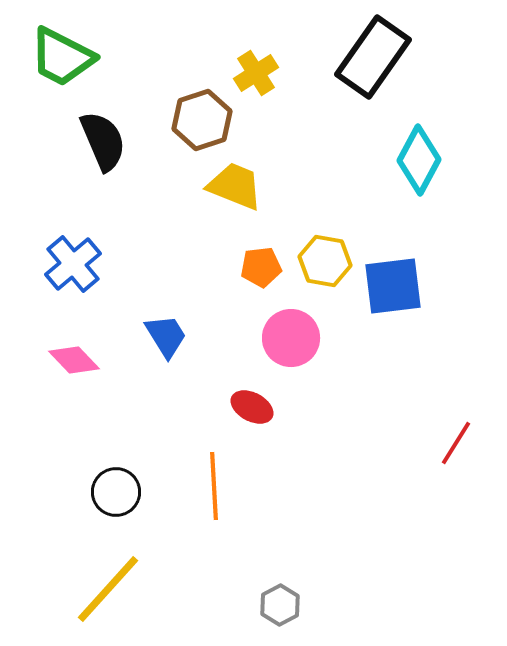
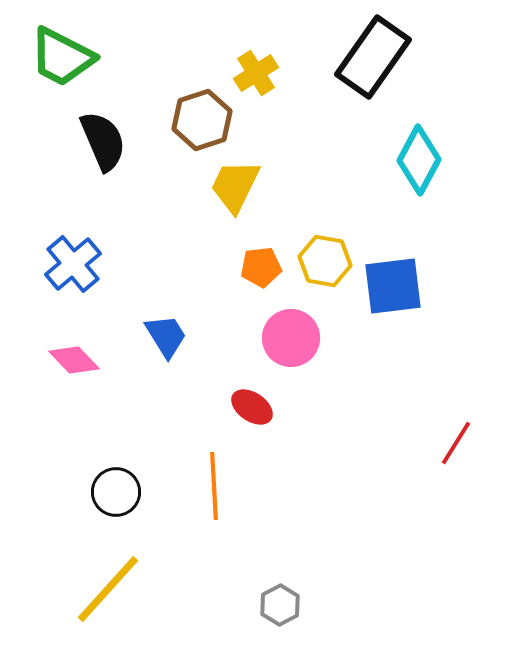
yellow trapezoid: rotated 86 degrees counterclockwise
red ellipse: rotated 6 degrees clockwise
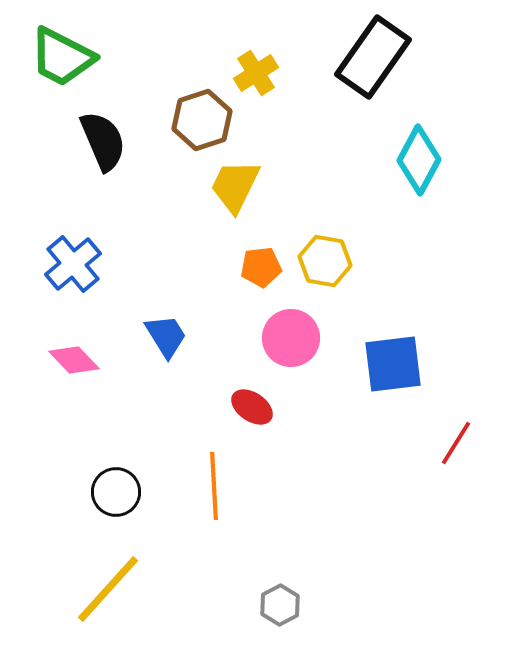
blue square: moved 78 px down
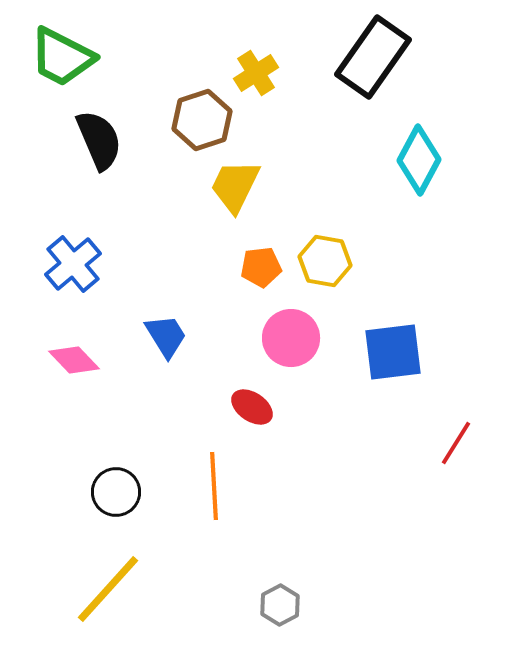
black semicircle: moved 4 px left, 1 px up
blue square: moved 12 px up
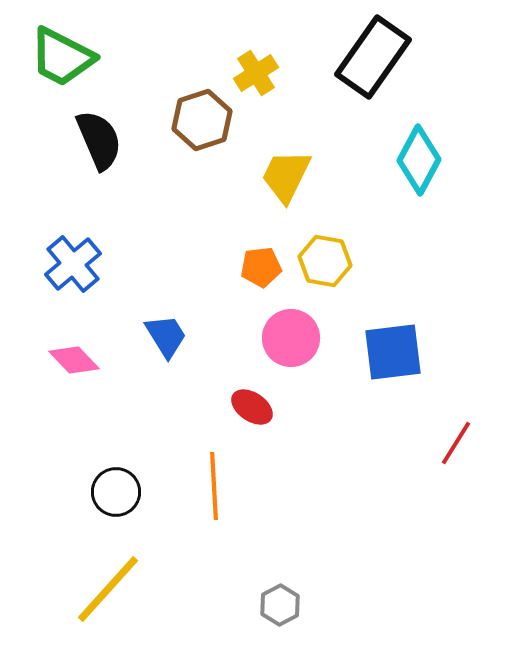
yellow trapezoid: moved 51 px right, 10 px up
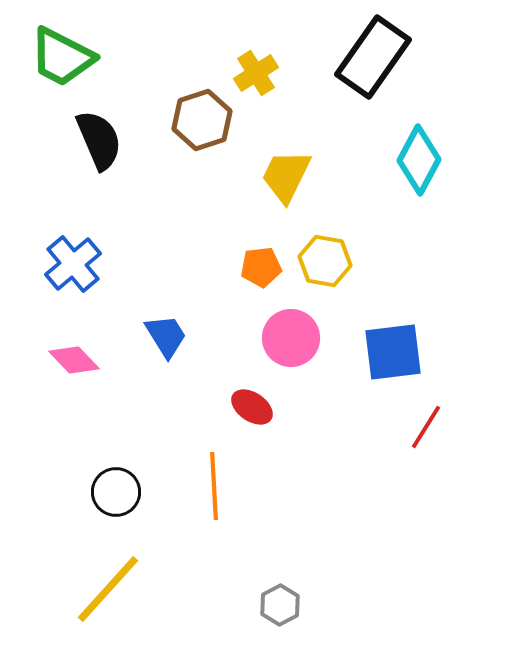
red line: moved 30 px left, 16 px up
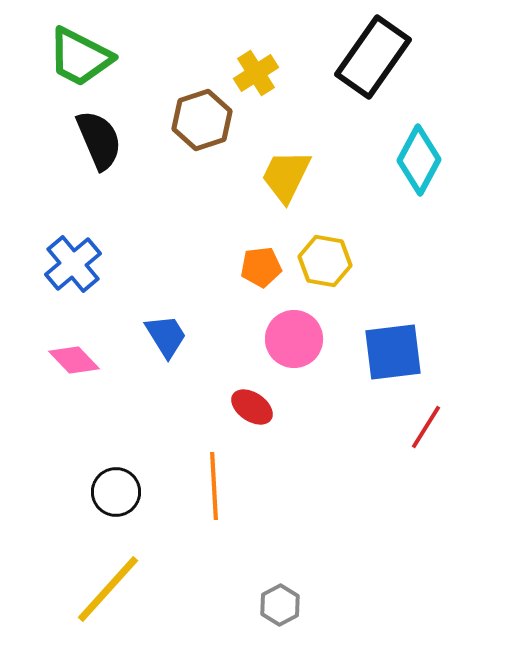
green trapezoid: moved 18 px right
pink circle: moved 3 px right, 1 px down
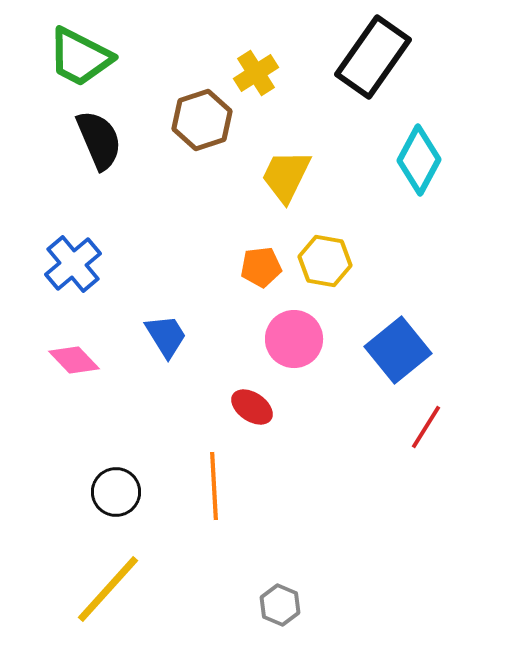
blue square: moved 5 px right, 2 px up; rotated 32 degrees counterclockwise
gray hexagon: rotated 9 degrees counterclockwise
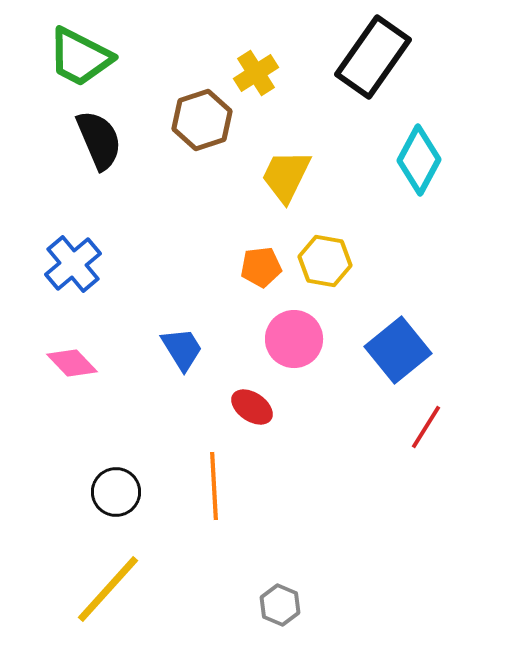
blue trapezoid: moved 16 px right, 13 px down
pink diamond: moved 2 px left, 3 px down
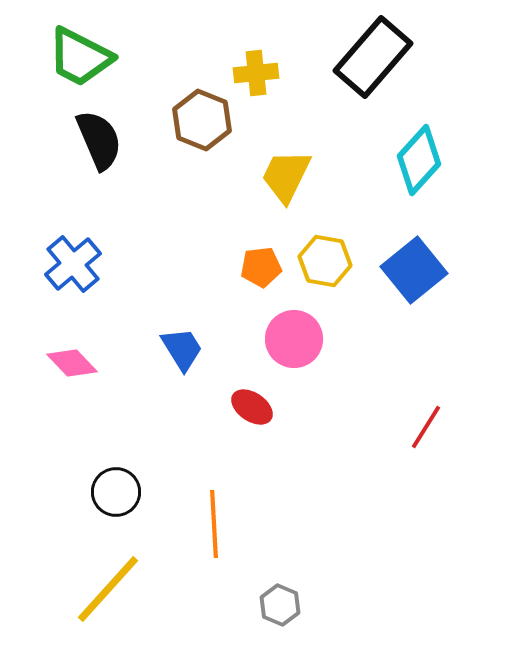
black rectangle: rotated 6 degrees clockwise
yellow cross: rotated 27 degrees clockwise
brown hexagon: rotated 20 degrees counterclockwise
cyan diamond: rotated 14 degrees clockwise
blue square: moved 16 px right, 80 px up
orange line: moved 38 px down
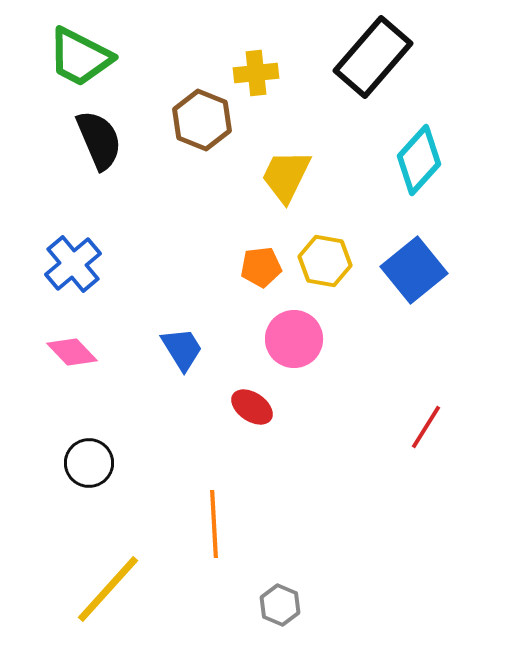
pink diamond: moved 11 px up
black circle: moved 27 px left, 29 px up
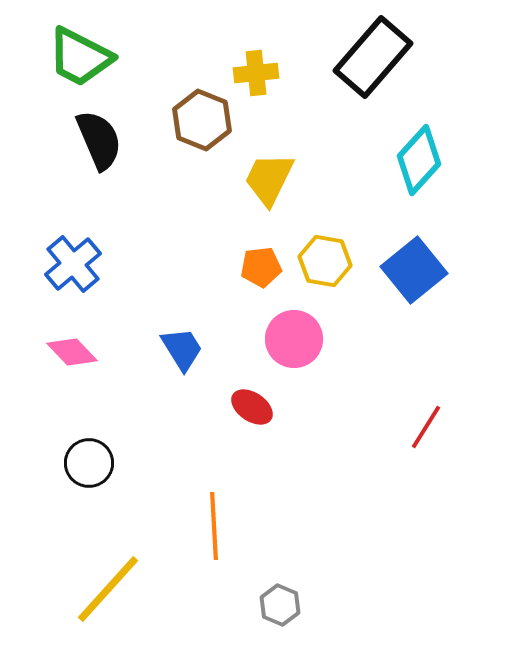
yellow trapezoid: moved 17 px left, 3 px down
orange line: moved 2 px down
